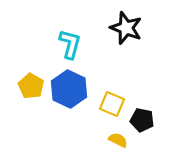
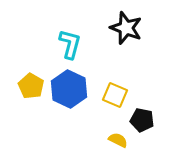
yellow square: moved 3 px right, 9 px up
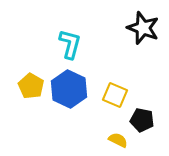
black star: moved 17 px right
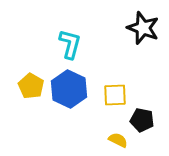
yellow square: rotated 25 degrees counterclockwise
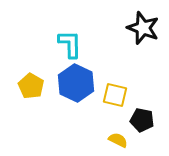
cyan L-shape: rotated 16 degrees counterclockwise
blue hexagon: moved 7 px right, 6 px up
yellow square: rotated 15 degrees clockwise
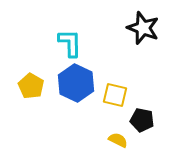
cyan L-shape: moved 1 px up
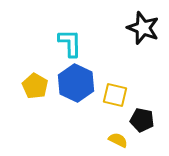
yellow pentagon: moved 4 px right
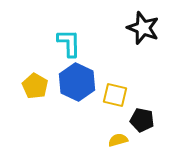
cyan L-shape: moved 1 px left
blue hexagon: moved 1 px right, 1 px up
yellow semicircle: rotated 42 degrees counterclockwise
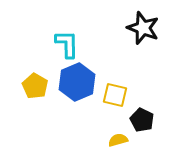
cyan L-shape: moved 2 px left, 1 px down
blue hexagon: rotated 12 degrees clockwise
black pentagon: rotated 15 degrees clockwise
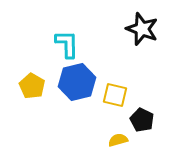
black star: moved 1 px left, 1 px down
blue hexagon: rotated 9 degrees clockwise
yellow pentagon: moved 3 px left
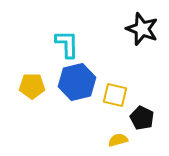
yellow pentagon: rotated 30 degrees counterclockwise
black pentagon: moved 2 px up
